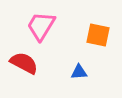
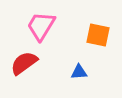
red semicircle: rotated 64 degrees counterclockwise
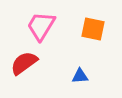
orange square: moved 5 px left, 6 px up
blue triangle: moved 1 px right, 4 px down
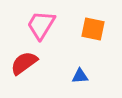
pink trapezoid: moved 1 px up
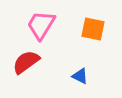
red semicircle: moved 2 px right, 1 px up
blue triangle: rotated 30 degrees clockwise
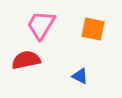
red semicircle: moved 2 px up; rotated 24 degrees clockwise
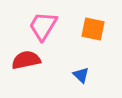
pink trapezoid: moved 2 px right, 1 px down
blue triangle: moved 1 px right, 1 px up; rotated 18 degrees clockwise
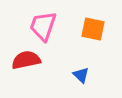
pink trapezoid: rotated 12 degrees counterclockwise
